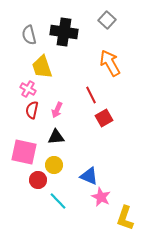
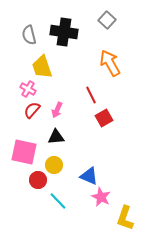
red semicircle: rotated 30 degrees clockwise
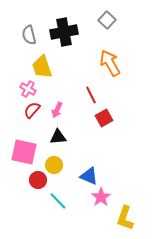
black cross: rotated 20 degrees counterclockwise
black triangle: moved 2 px right
pink star: rotated 12 degrees clockwise
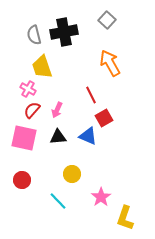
gray semicircle: moved 5 px right
pink square: moved 14 px up
yellow circle: moved 18 px right, 9 px down
blue triangle: moved 1 px left, 40 px up
red circle: moved 16 px left
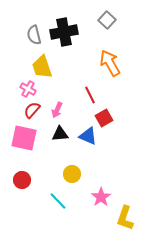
red line: moved 1 px left
black triangle: moved 2 px right, 3 px up
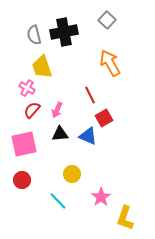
pink cross: moved 1 px left, 1 px up
pink square: moved 6 px down; rotated 24 degrees counterclockwise
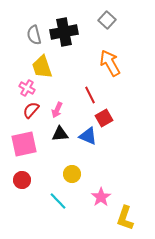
red semicircle: moved 1 px left
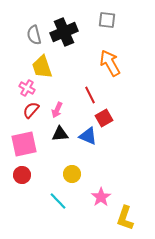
gray square: rotated 36 degrees counterclockwise
black cross: rotated 12 degrees counterclockwise
red circle: moved 5 px up
